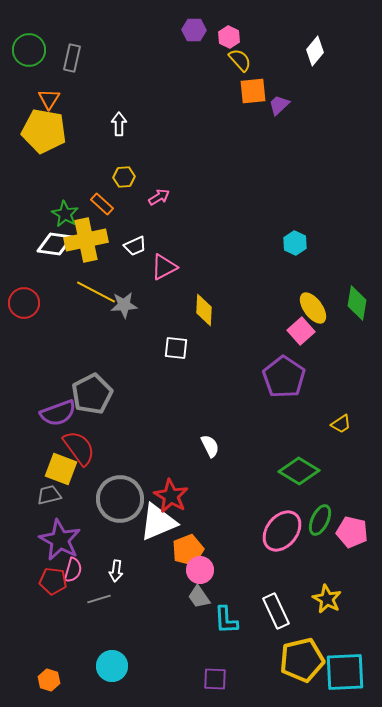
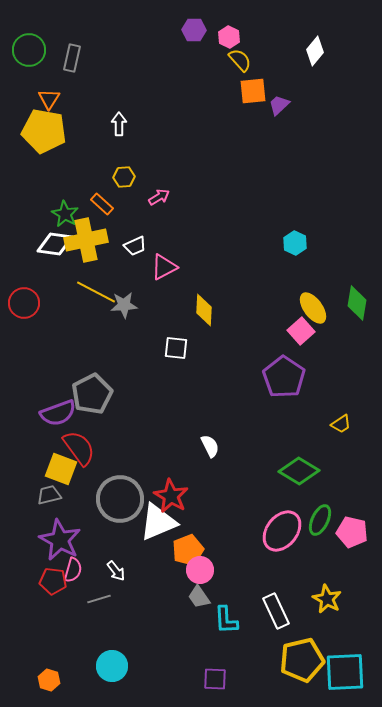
white arrow at (116, 571): rotated 45 degrees counterclockwise
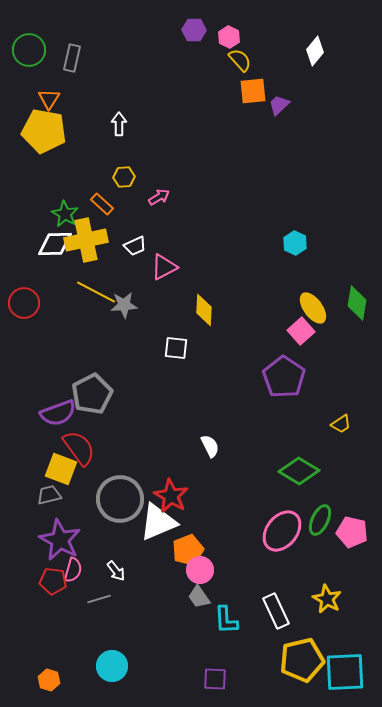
white diamond at (55, 244): rotated 9 degrees counterclockwise
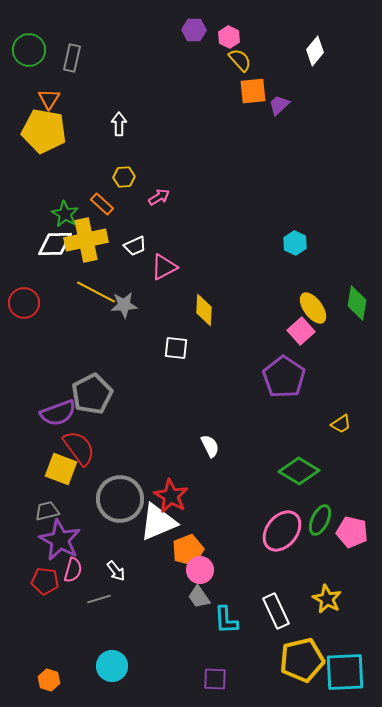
gray trapezoid at (49, 495): moved 2 px left, 16 px down
red pentagon at (53, 581): moved 8 px left
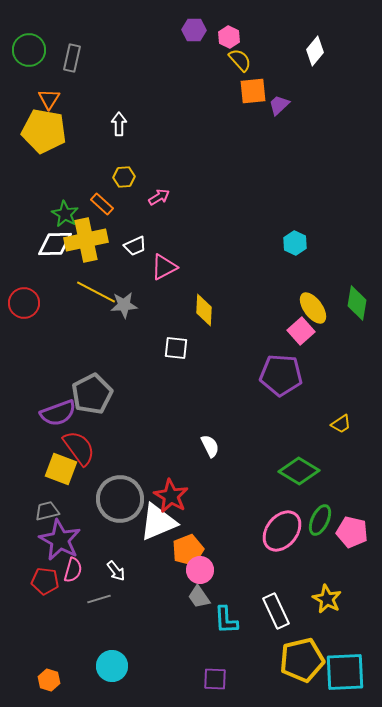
purple pentagon at (284, 377): moved 3 px left, 2 px up; rotated 30 degrees counterclockwise
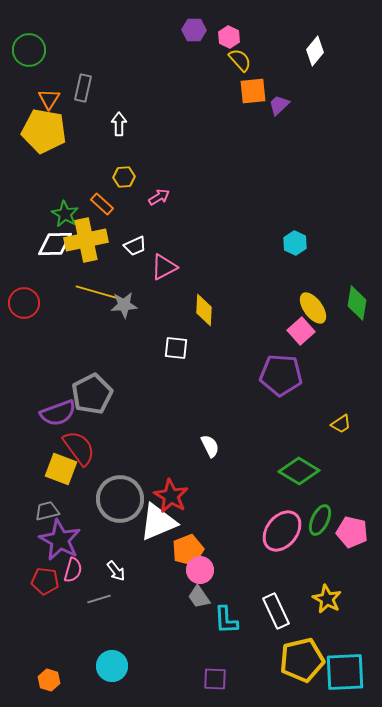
gray rectangle at (72, 58): moved 11 px right, 30 px down
yellow line at (96, 292): rotated 12 degrees counterclockwise
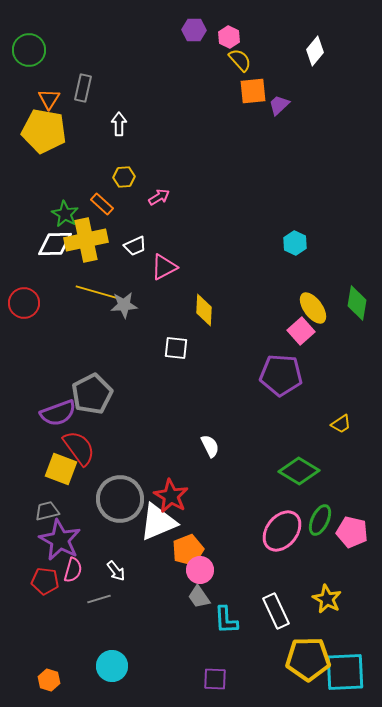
yellow pentagon at (302, 660): moved 6 px right, 1 px up; rotated 12 degrees clockwise
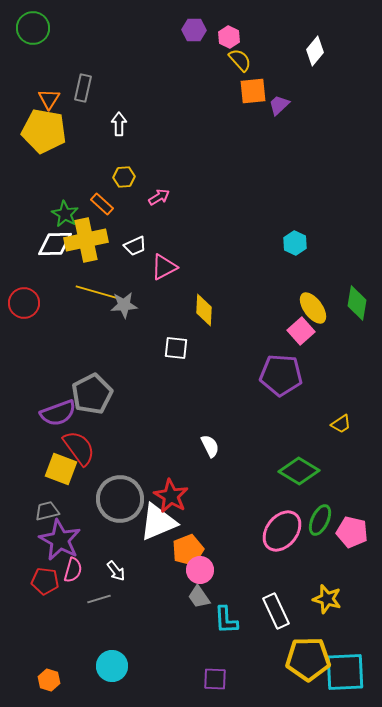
green circle at (29, 50): moved 4 px right, 22 px up
yellow star at (327, 599): rotated 12 degrees counterclockwise
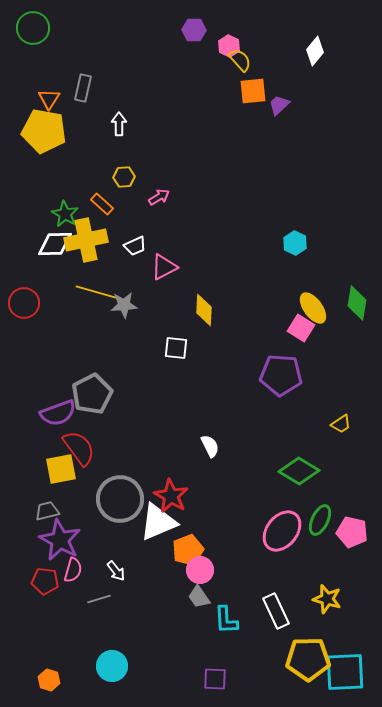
pink hexagon at (229, 37): moved 9 px down
pink square at (301, 331): moved 3 px up; rotated 16 degrees counterclockwise
yellow square at (61, 469): rotated 32 degrees counterclockwise
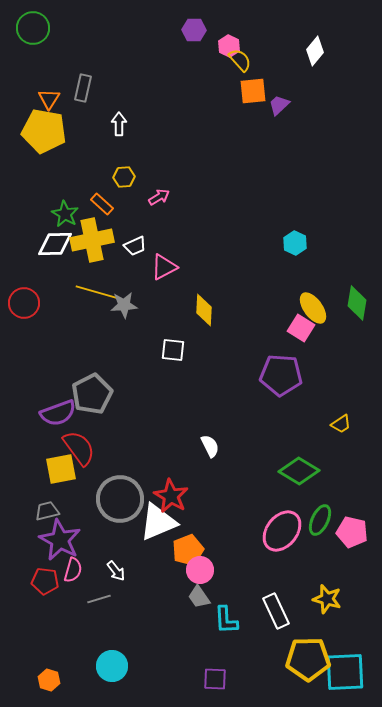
yellow cross at (86, 240): moved 6 px right
white square at (176, 348): moved 3 px left, 2 px down
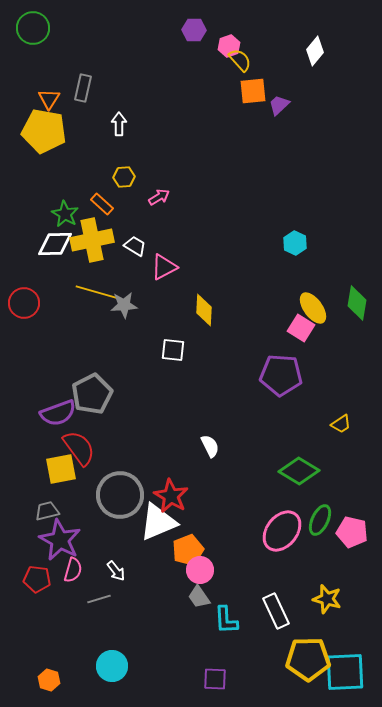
pink hexagon at (229, 46): rotated 15 degrees clockwise
white trapezoid at (135, 246): rotated 125 degrees counterclockwise
gray circle at (120, 499): moved 4 px up
red pentagon at (45, 581): moved 8 px left, 2 px up
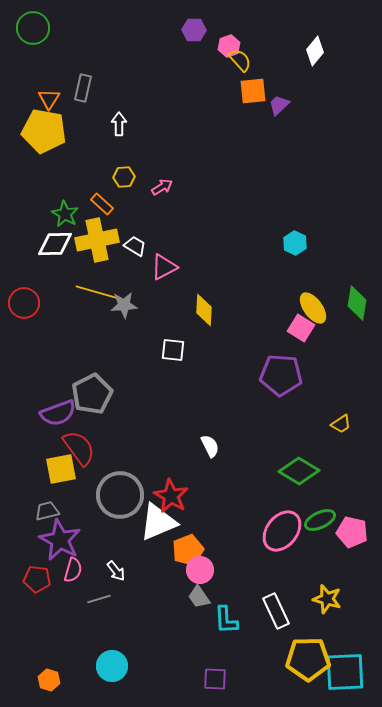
pink arrow at (159, 197): moved 3 px right, 10 px up
yellow cross at (92, 240): moved 5 px right
green ellipse at (320, 520): rotated 40 degrees clockwise
